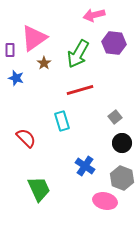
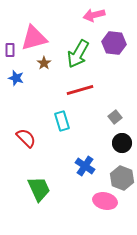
pink triangle: rotated 20 degrees clockwise
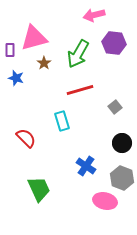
gray square: moved 10 px up
blue cross: moved 1 px right
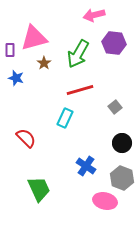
cyan rectangle: moved 3 px right, 3 px up; rotated 42 degrees clockwise
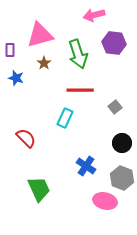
pink triangle: moved 6 px right, 3 px up
green arrow: rotated 48 degrees counterclockwise
red line: rotated 16 degrees clockwise
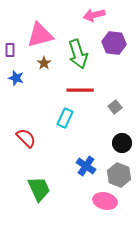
gray hexagon: moved 3 px left, 3 px up
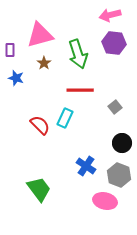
pink arrow: moved 16 px right
red semicircle: moved 14 px right, 13 px up
green trapezoid: rotated 12 degrees counterclockwise
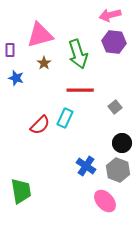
purple hexagon: moved 1 px up
red semicircle: rotated 90 degrees clockwise
gray hexagon: moved 1 px left, 5 px up
green trapezoid: moved 18 px left, 2 px down; rotated 28 degrees clockwise
pink ellipse: rotated 35 degrees clockwise
